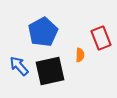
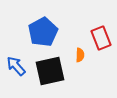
blue arrow: moved 3 px left
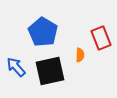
blue pentagon: rotated 12 degrees counterclockwise
blue arrow: moved 1 px down
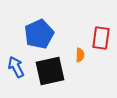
blue pentagon: moved 4 px left, 2 px down; rotated 16 degrees clockwise
red rectangle: rotated 30 degrees clockwise
blue arrow: rotated 15 degrees clockwise
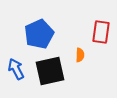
red rectangle: moved 6 px up
blue arrow: moved 2 px down
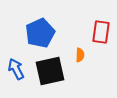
blue pentagon: moved 1 px right, 1 px up
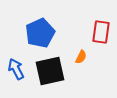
orange semicircle: moved 1 px right, 2 px down; rotated 24 degrees clockwise
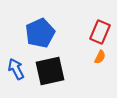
red rectangle: moved 1 px left; rotated 15 degrees clockwise
orange semicircle: moved 19 px right
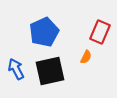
blue pentagon: moved 4 px right, 1 px up
orange semicircle: moved 14 px left
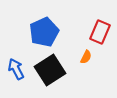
black square: moved 1 px up; rotated 20 degrees counterclockwise
